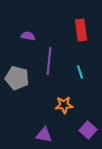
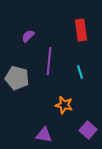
purple semicircle: rotated 56 degrees counterclockwise
orange star: rotated 18 degrees clockwise
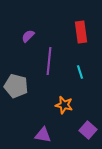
red rectangle: moved 2 px down
gray pentagon: moved 1 px left, 8 px down
purple triangle: moved 1 px left
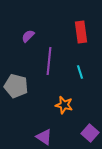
purple square: moved 2 px right, 3 px down
purple triangle: moved 1 px right, 2 px down; rotated 24 degrees clockwise
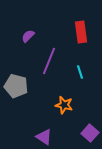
purple line: rotated 16 degrees clockwise
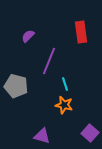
cyan line: moved 15 px left, 12 px down
purple triangle: moved 2 px left, 1 px up; rotated 18 degrees counterclockwise
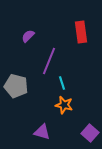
cyan line: moved 3 px left, 1 px up
purple triangle: moved 4 px up
